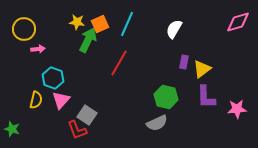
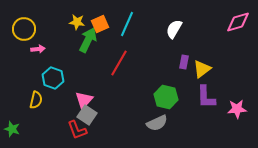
pink triangle: moved 23 px right
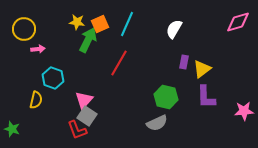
pink star: moved 7 px right, 2 px down
gray square: moved 1 px down
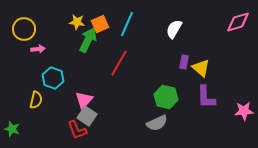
yellow triangle: moved 1 px left, 1 px up; rotated 42 degrees counterclockwise
